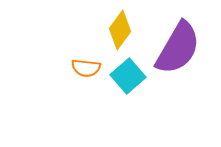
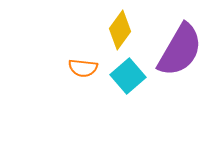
purple semicircle: moved 2 px right, 2 px down
orange semicircle: moved 3 px left
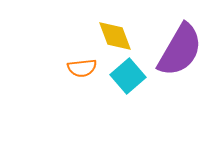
yellow diamond: moved 5 px left, 6 px down; rotated 57 degrees counterclockwise
orange semicircle: moved 1 px left; rotated 12 degrees counterclockwise
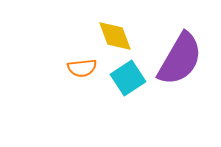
purple semicircle: moved 9 px down
cyan square: moved 2 px down; rotated 8 degrees clockwise
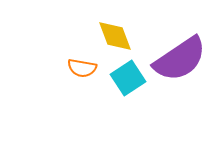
purple semicircle: rotated 26 degrees clockwise
orange semicircle: rotated 16 degrees clockwise
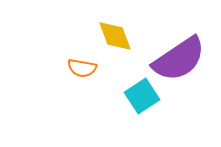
purple semicircle: moved 1 px left
cyan square: moved 14 px right, 18 px down
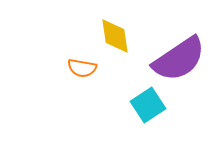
yellow diamond: rotated 12 degrees clockwise
cyan square: moved 6 px right, 9 px down
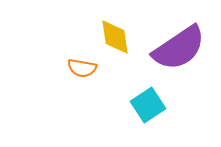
yellow diamond: moved 1 px down
purple semicircle: moved 11 px up
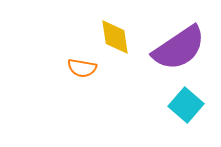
cyan square: moved 38 px right; rotated 16 degrees counterclockwise
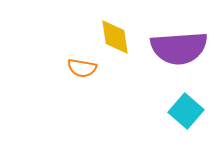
purple semicircle: rotated 30 degrees clockwise
cyan square: moved 6 px down
